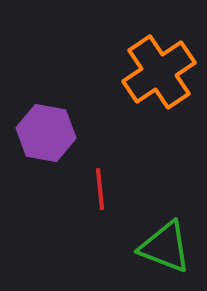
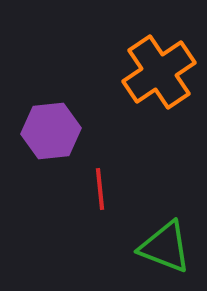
purple hexagon: moved 5 px right, 2 px up; rotated 16 degrees counterclockwise
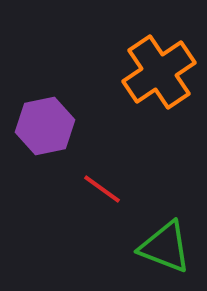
purple hexagon: moved 6 px left, 5 px up; rotated 6 degrees counterclockwise
red line: moved 2 px right; rotated 48 degrees counterclockwise
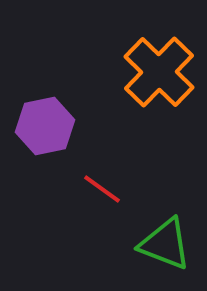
orange cross: rotated 12 degrees counterclockwise
green triangle: moved 3 px up
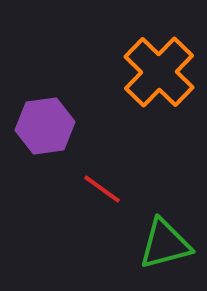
purple hexagon: rotated 4 degrees clockwise
green triangle: rotated 36 degrees counterclockwise
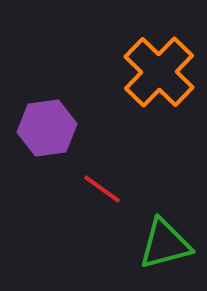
purple hexagon: moved 2 px right, 2 px down
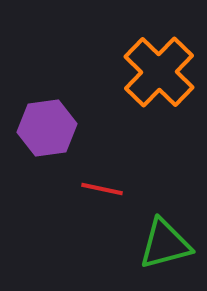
red line: rotated 24 degrees counterclockwise
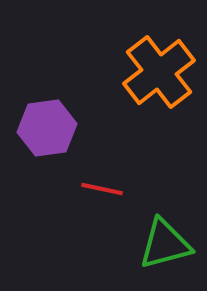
orange cross: rotated 8 degrees clockwise
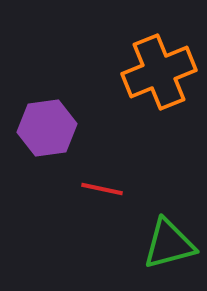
orange cross: rotated 16 degrees clockwise
green triangle: moved 4 px right
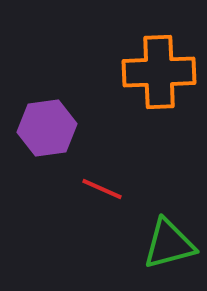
orange cross: rotated 20 degrees clockwise
red line: rotated 12 degrees clockwise
